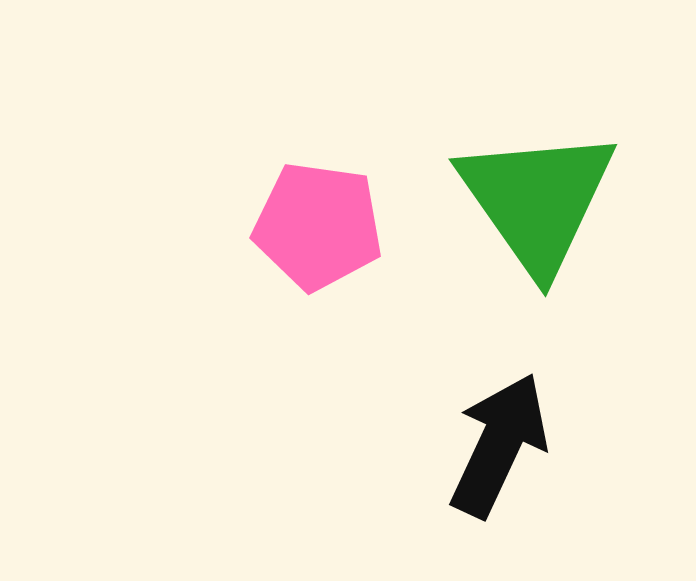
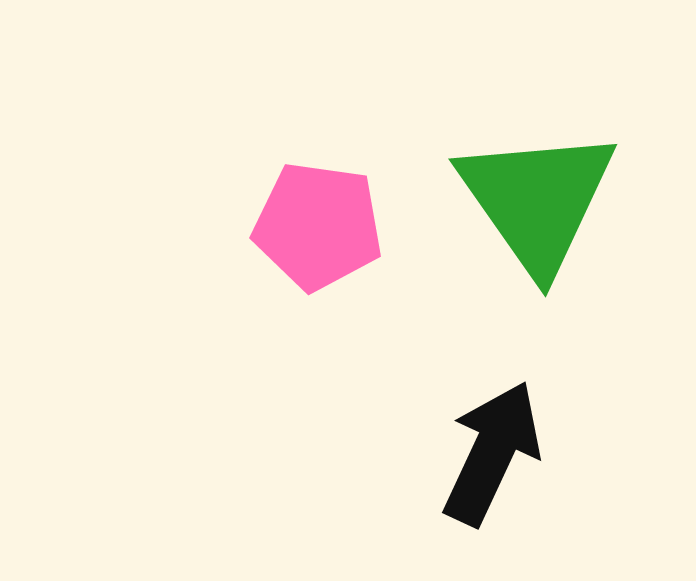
black arrow: moved 7 px left, 8 px down
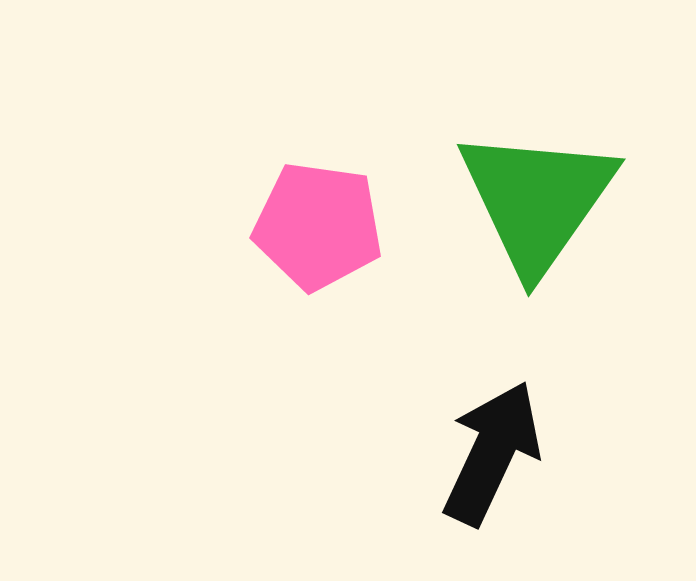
green triangle: rotated 10 degrees clockwise
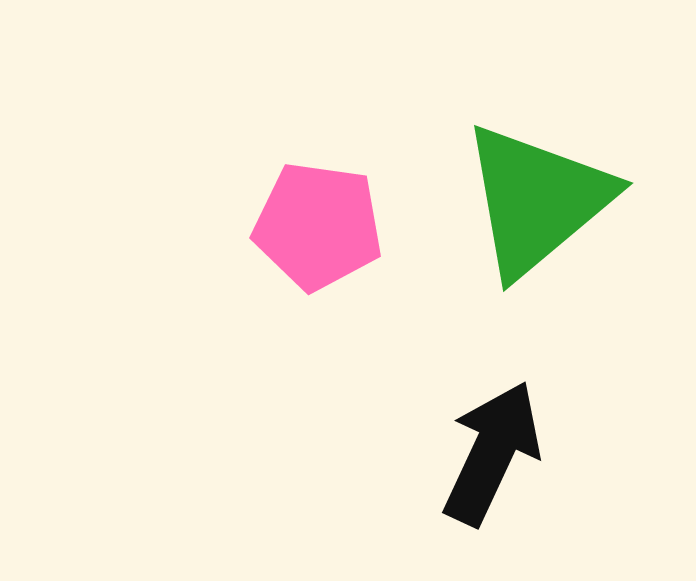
green triangle: rotated 15 degrees clockwise
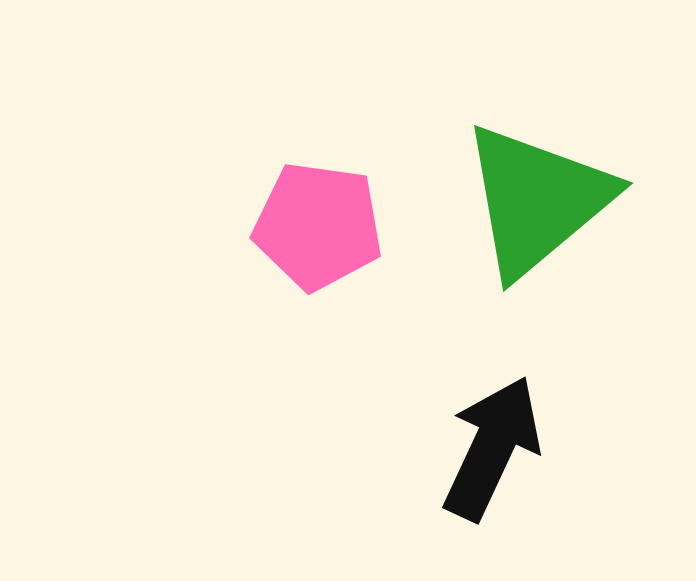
black arrow: moved 5 px up
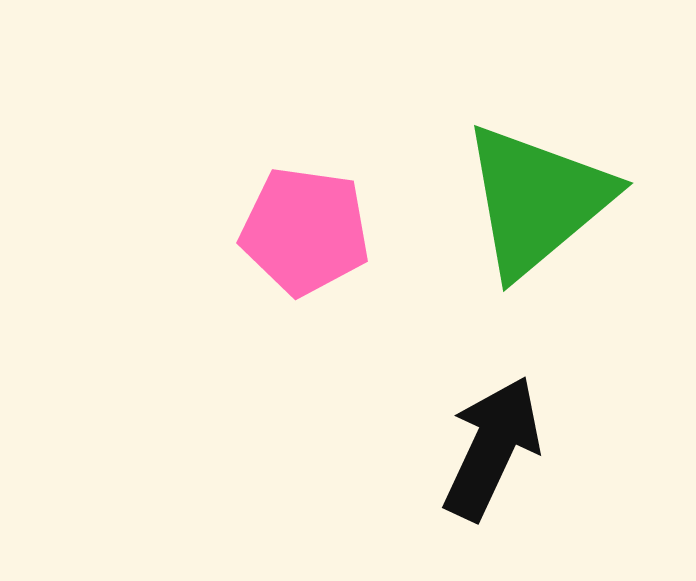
pink pentagon: moved 13 px left, 5 px down
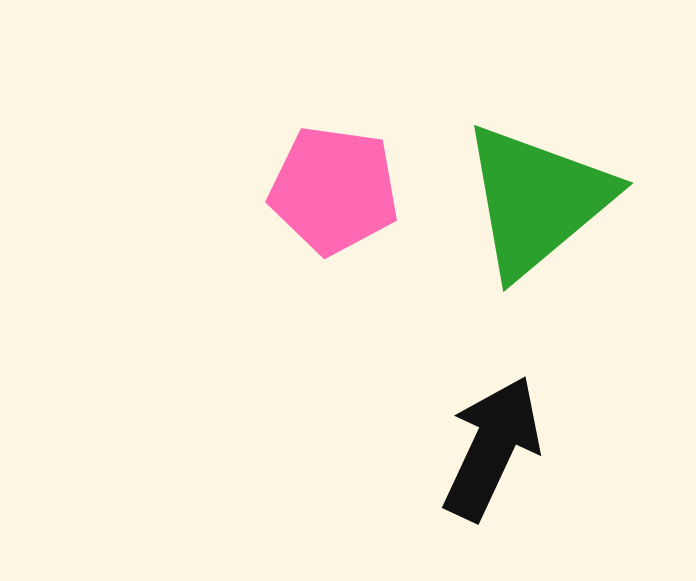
pink pentagon: moved 29 px right, 41 px up
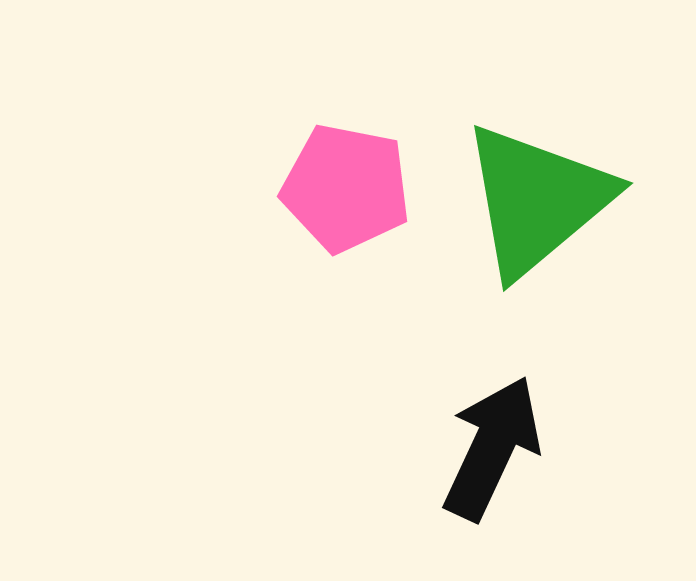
pink pentagon: moved 12 px right, 2 px up; rotated 3 degrees clockwise
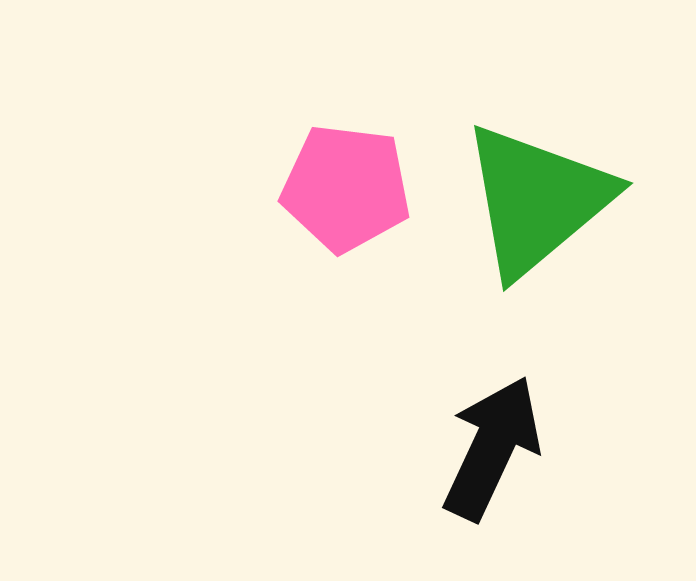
pink pentagon: rotated 4 degrees counterclockwise
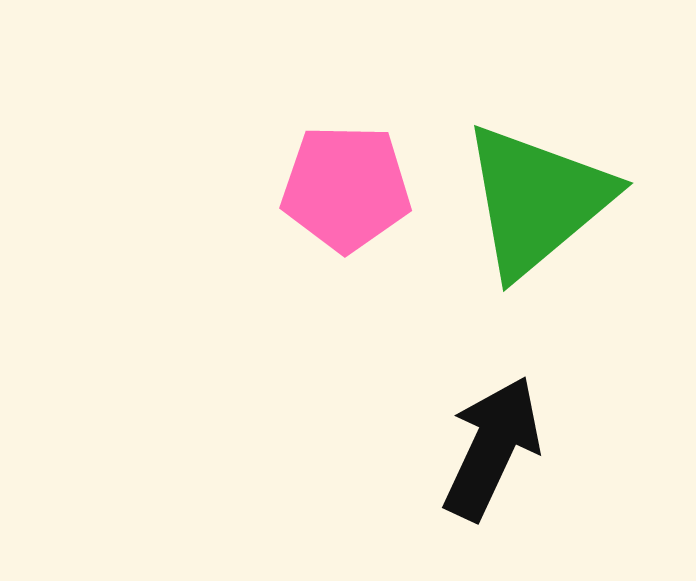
pink pentagon: rotated 6 degrees counterclockwise
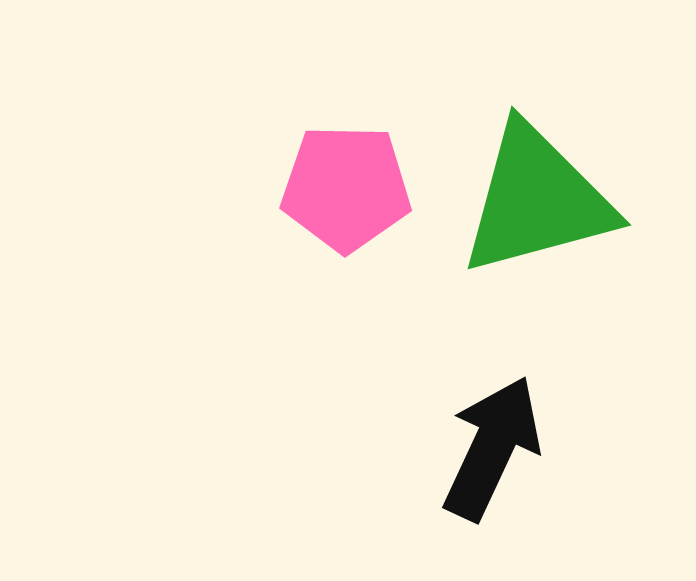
green triangle: rotated 25 degrees clockwise
